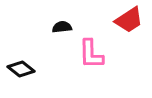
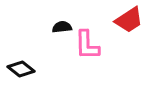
pink L-shape: moved 4 px left, 9 px up
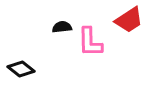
pink L-shape: moved 3 px right, 3 px up
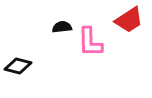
black diamond: moved 3 px left, 3 px up; rotated 24 degrees counterclockwise
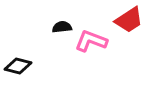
pink L-shape: moved 1 px right, 1 px up; rotated 112 degrees clockwise
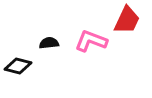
red trapezoid: moved 2 px left; rotated 32 degrees counterclockwise
black semicircle: moved 13 px left, 16 px down
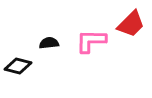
red trapezoid: moved 4 px right, 4 px down; rotated 20 degrees clockwise
pink L-shape: rotated 20 degrees counterclockwise
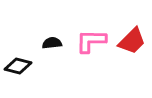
red trapezoid: moved 1 px right, 17 px down
black semicircle: moved 3 px right
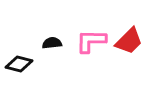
red trapezoid: moved 3 px left
black diamond: moved 1 px right, 2 px up
